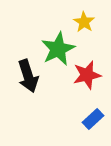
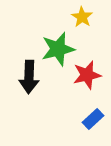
yellow star: moved 2 px left, 5 px up
green star: rotated 12 degrees clockwise
black arrow: moved 1 px right, 1 px down; rotated 20 degrees clockwise
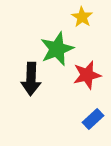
green star: moved 1 px left; rotated 8 degrees counterclockwise
black arrow: moved 2 px right, 2 px down
